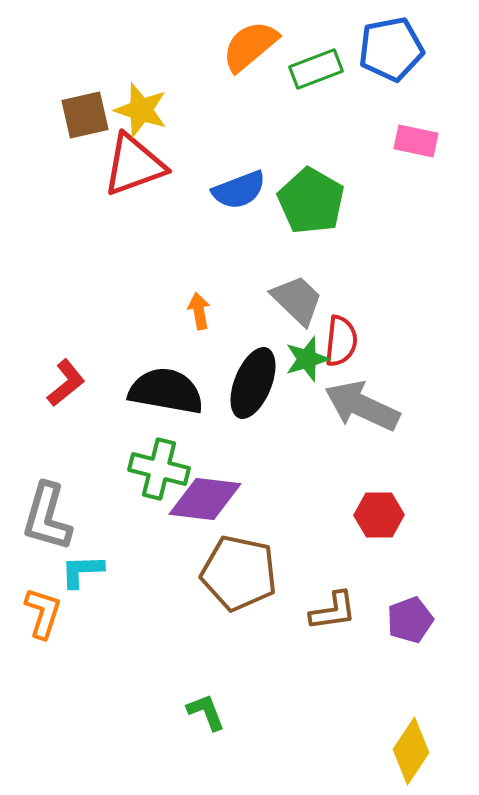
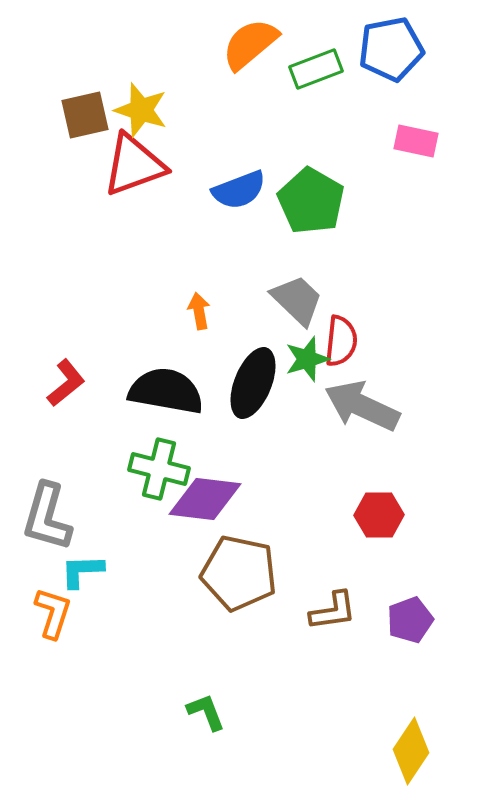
orange semicircle: moved 2 px up
orange L-shape: moved 10 px right
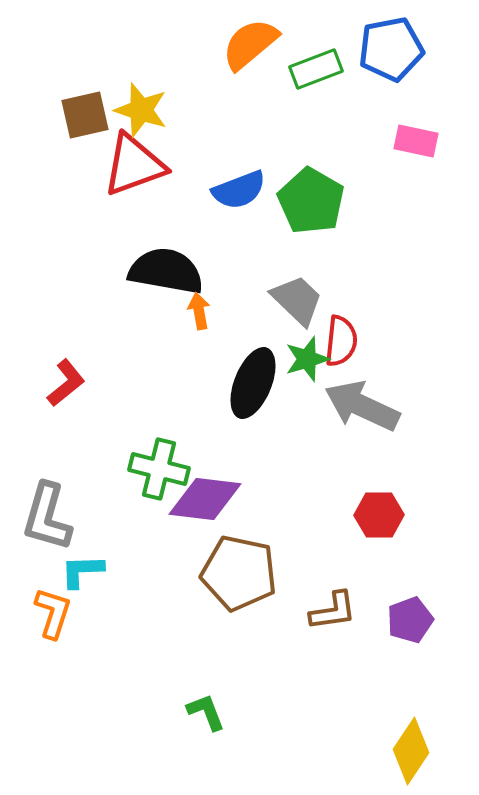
black semicircle: moved 120 px up
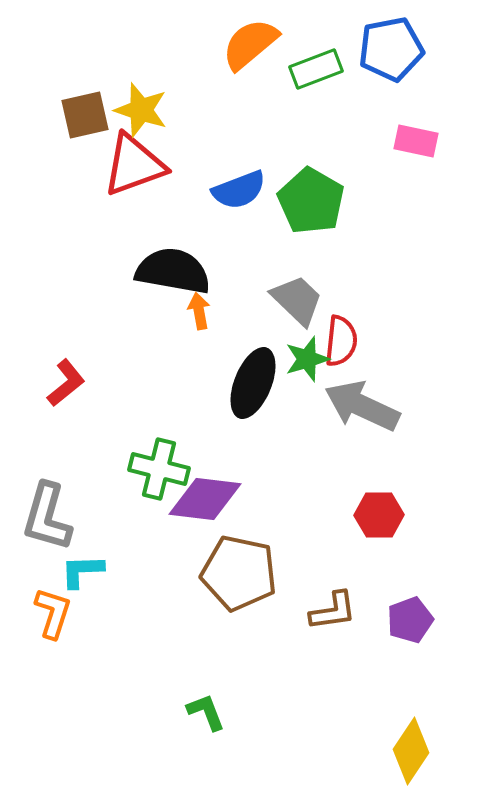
black semicircle: moved 7 px right
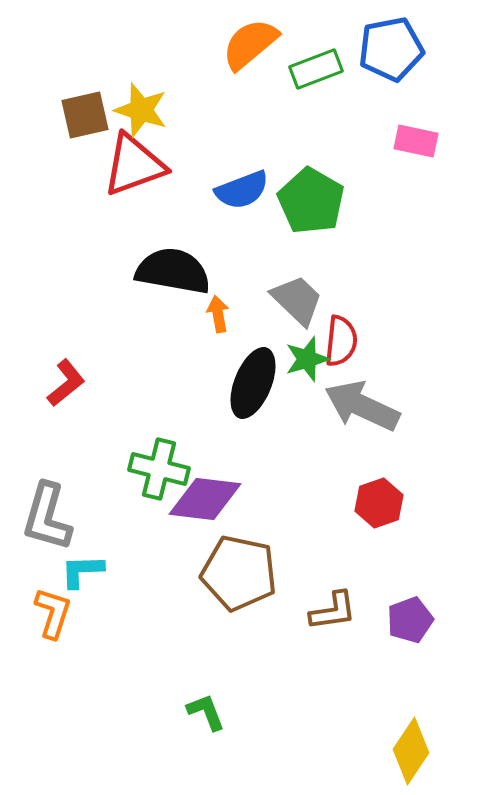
blue semicircle: moved 3 px right
orange arrow: moved 19 px right, 3 px down
red hexagon: moved 12 px up; rotated 18 degrees counterclockwise
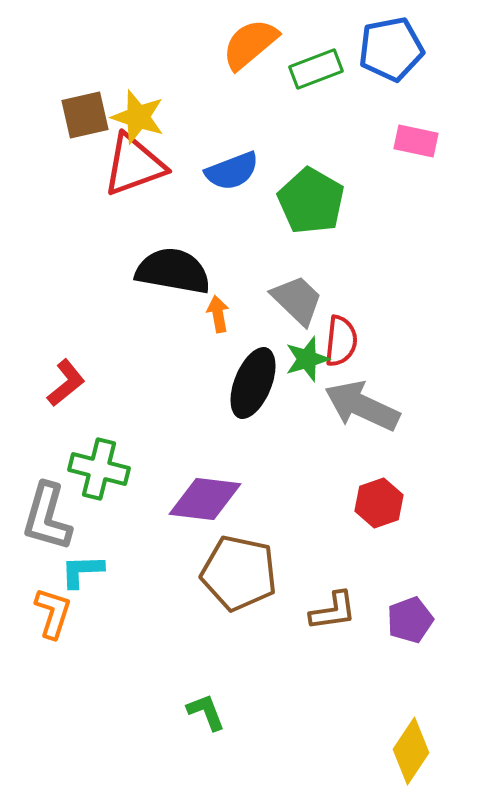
yellow star: moved 3 px left, 7 px down
blue semicircle: moved 10 px left, 19 px up
green cross: moved 60 px left
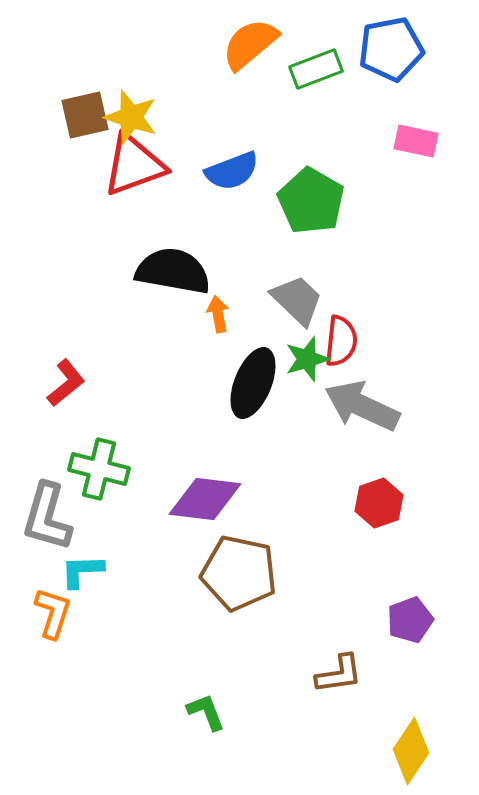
yellow star: moved 7 px left
brown L-shape: moved 6 px right, 63 px down
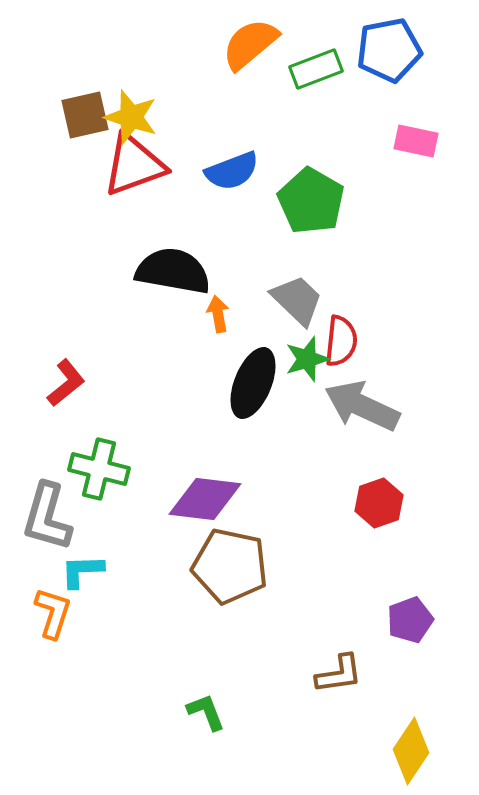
blue pentagon: moved 2 px left, 1 px down
brown pentagon: moved 9 px left, 7 px up
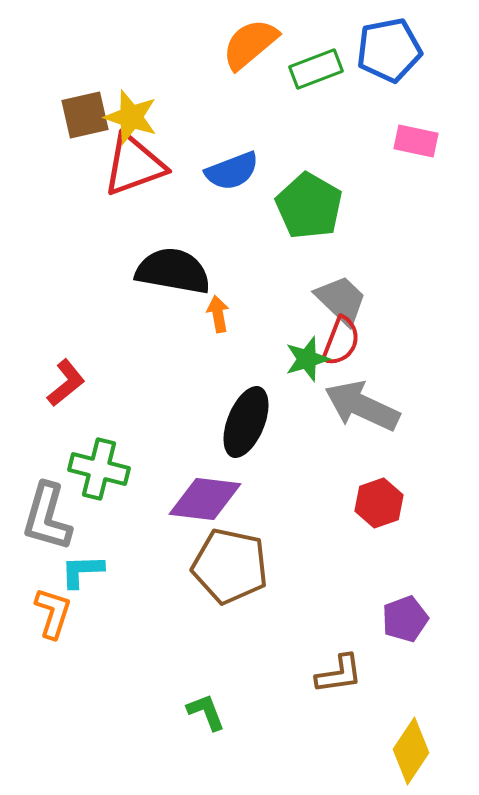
green pentagon: moved 2 px left, 5 px down
gray trapezoid: moved 44 px right
red semicircle: rotated 15 degrees clockwise
black ellipse: moved 7 px left, 39 px down
purple pentagon: moved 5 px left, 1 px up
